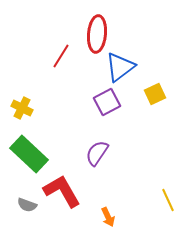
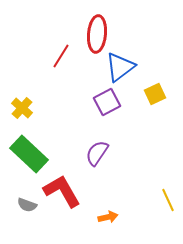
yellow cross: rotated 15 degrees clockwise
orange arrow: rotated 78 degrees counterclockwise
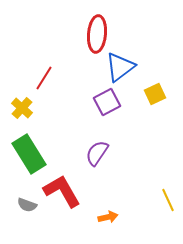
red line: moved 17 px left, 22 px down
green rectangle: rotated 15 degrees clockwise
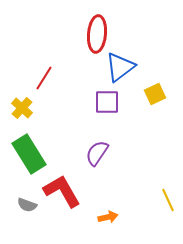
purple square: rotated 28 degrees clockwise
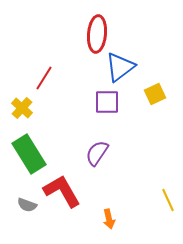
orange arrow: moved 1 px right, 2 px down; rotated 90 degrees clockwise
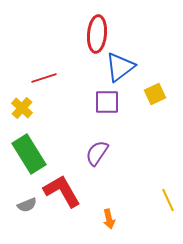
red line: rotated 40 degrees clockwise
gray semicircle: rotated 42 degrees counterclockwise
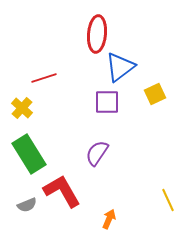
orange arrow: rotated 144 degrees counterclockwise
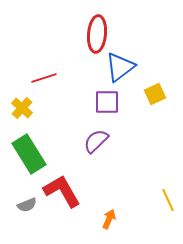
purple semicircle: moved 1 px left, 12 px up; rotated 12 degrees clockwise
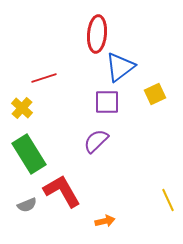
orange arrow: moved 4 px left, 2 px down; rotated 54 degrees clockwise
